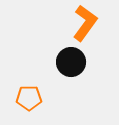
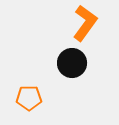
black circle: moved 1 px right, 1 px down
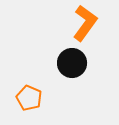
orange pentagon: rotated 25 degrees clockwise
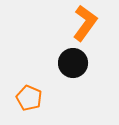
black circle: moved 1 px right
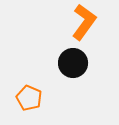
orange L-shape: moved 1 px left, 1 px up
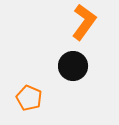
black circle: moved 3 px down
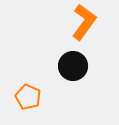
orange pentagon: moved 1 px left, 1 px up
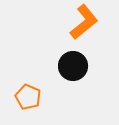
orange L-shape: rotated 15 degrees clockwise
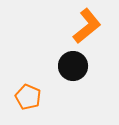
orange L-shape: moved 3 px right, 4 px down
